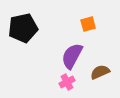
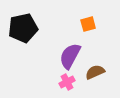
purple semicircle: moved 2 px left
brown semicircle: moved 5 px left
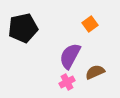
orange square: moved 2 px right; rotated 21 degrees counterclockwise
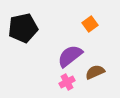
purple semicircle: rotated 24 degrees clockwise
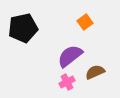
orange square: moved 5 px left, 2 px up
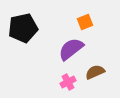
orange square: rotated 14 degrees clockwise
purple semicircle: moved 1 px right, 7 px up
pink cross: moved 1 px right
